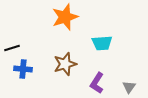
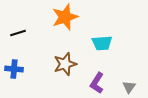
black line: moved 6 px right, 15 px up
blue cross: moved 9 px left
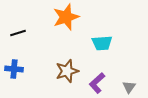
orange star: moved 1 px right
brown star: moved 2 px right, 7 px down
purple L-shape: rotated 15 degrees clockwise
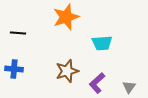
black line: rotated 21 degrees clockwise
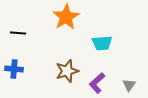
orange star: rotated 12 degrees counterclockwise
gray triangle: moved 2 px up
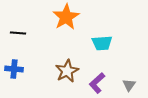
brown star: rotated 10 degrees counterclockwise
